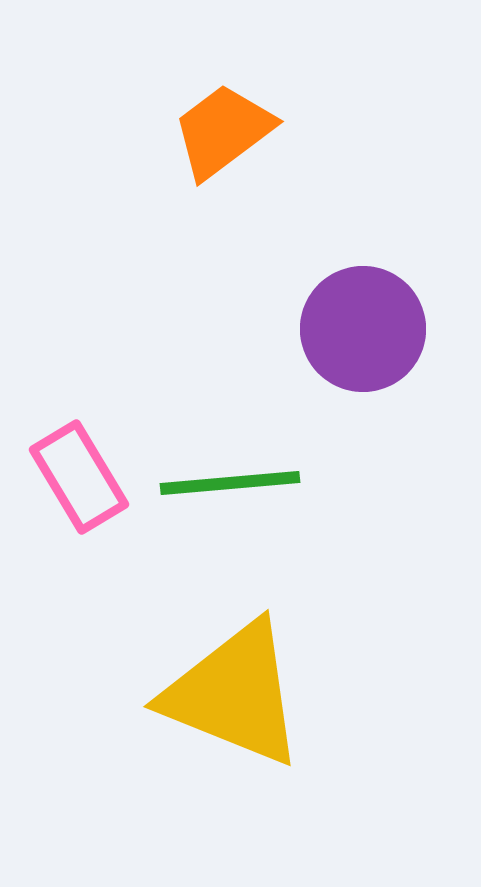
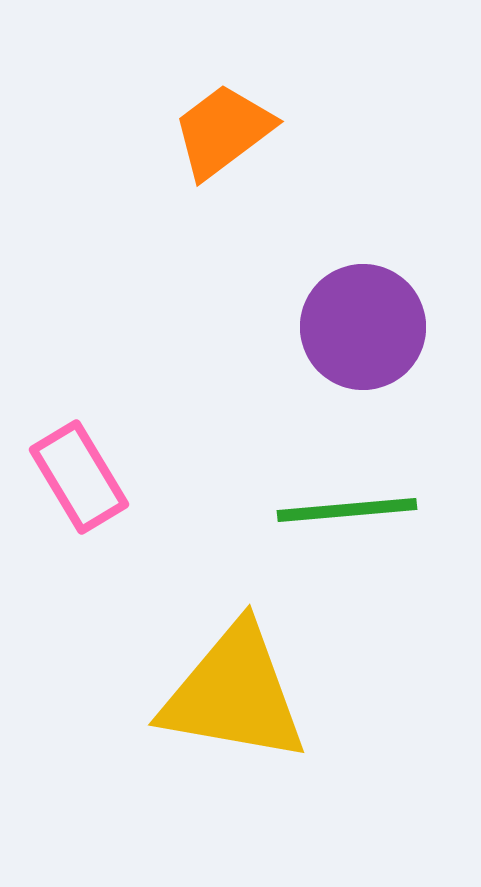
purple circle: moved 2 px up
green line: moved 117 px right, 27 px down
yellow triangle: rotated 12 degrees counterclockwise
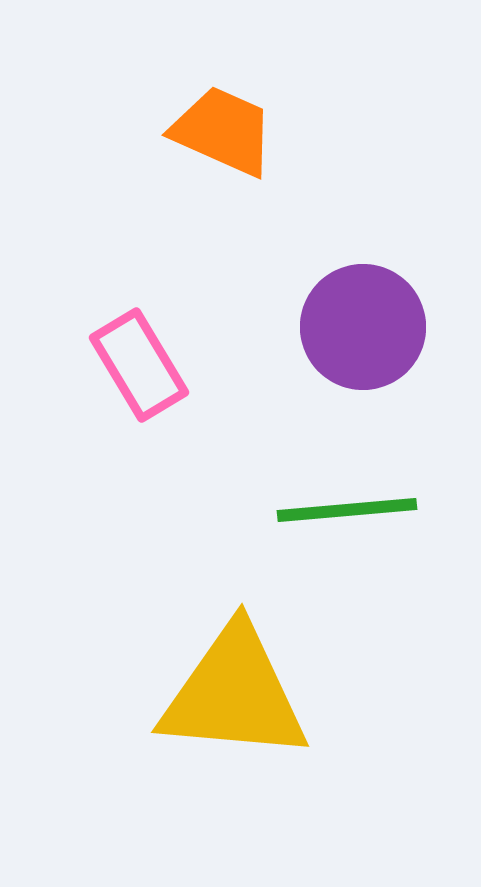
orange trapezoid: rotated 61 degrees clockwise
pink rectangle: moved 60 px right, 112 px up
yellow triangle: rotated 5 degrees counterclockwise
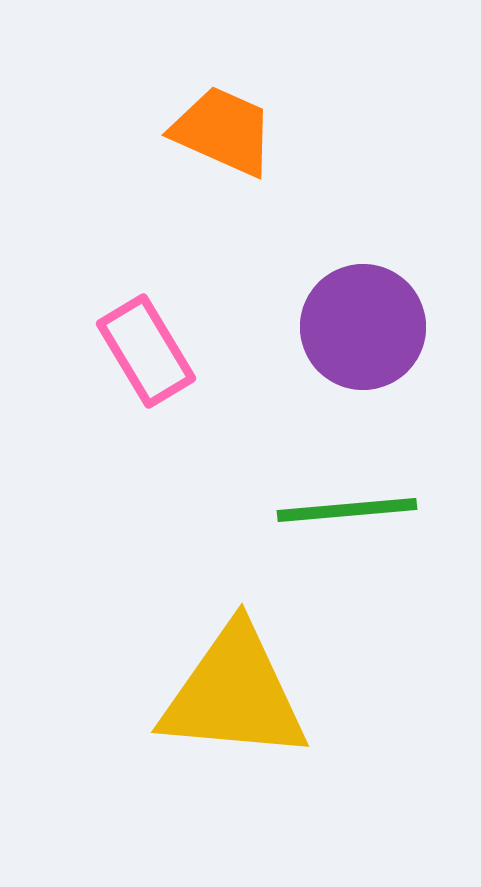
pink rectangle: moved 7 px right, 14 px up
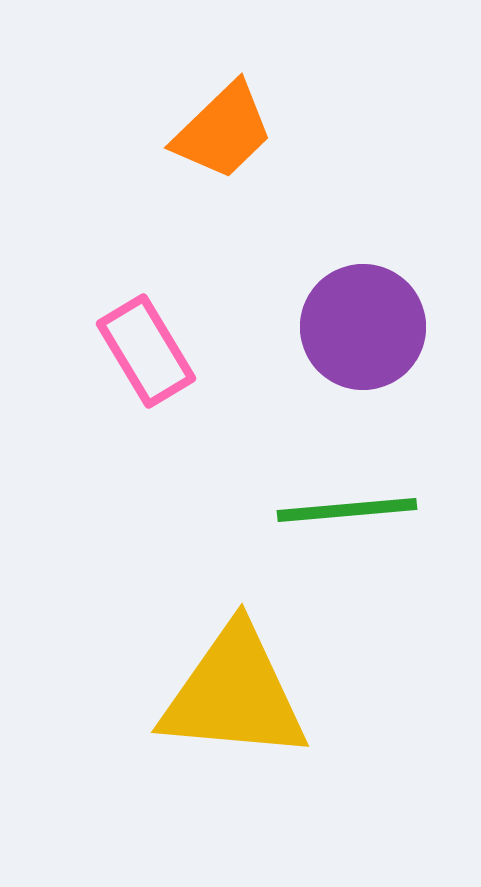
orange trapezoid: rotated 112 degrees clockwise
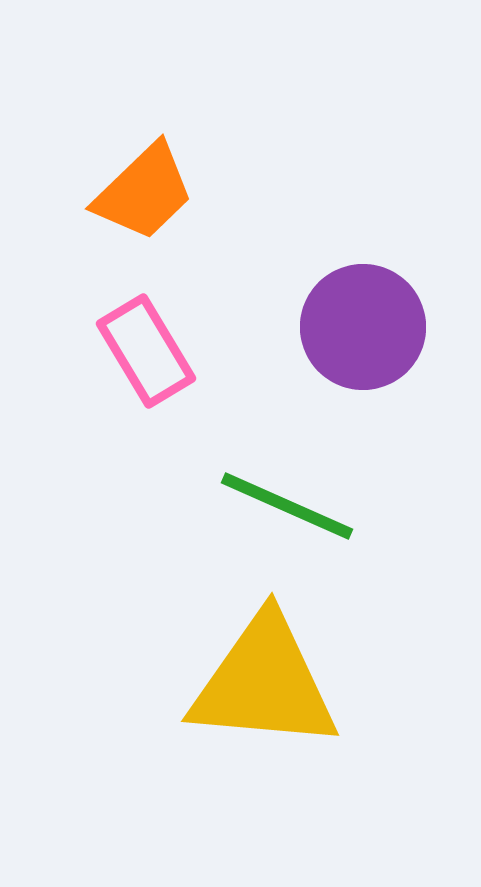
orange trapezoid: moved 79 px left, 61 px down
green line: moved 60 px left, 4 px up; rotated 29 degrees clockwise
yellow triangle: moved 30 px right, 11 px up
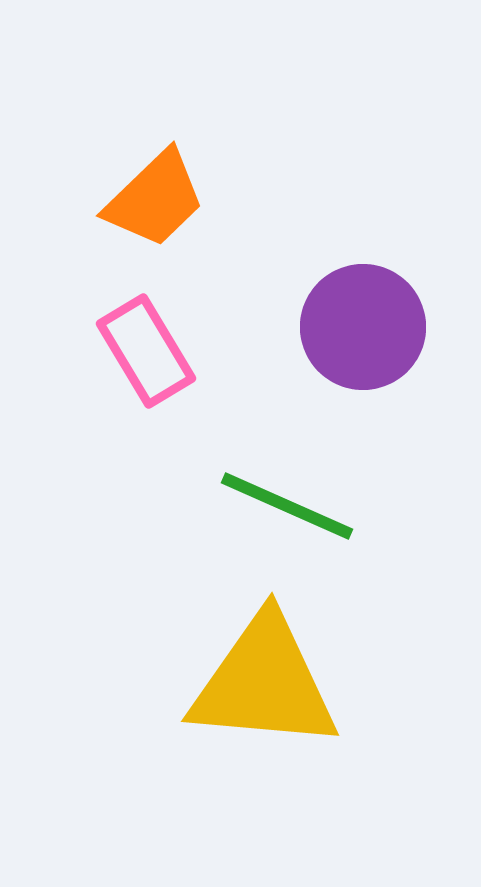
orange trapezoid: moved 11 px right, 7 px down
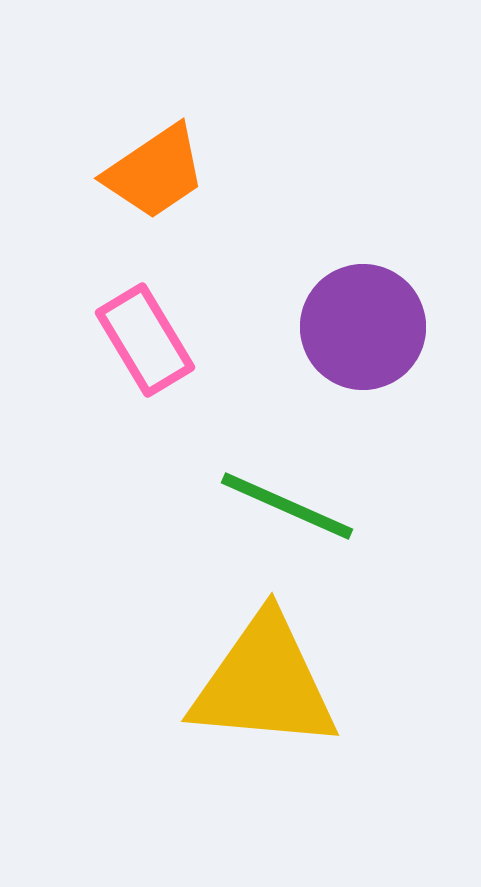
orange trapezoid: moved 27 px up; rotated 10 degrees clockwise
pink rectangle: moved 1 px left, 11 px up
